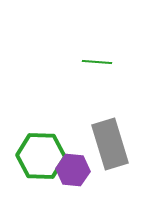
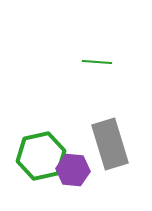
green hexagon: rotated 15 degrees counterclockwise
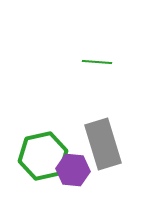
gray rectangle: moved 7 px left
green hexagon: moved 2 px right
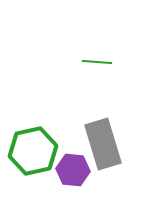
green hexagon: moved 10 px left, 5 px up
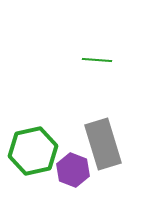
green line: moved 2 px up
purple hexagon: rotated 16 degrees clockwise
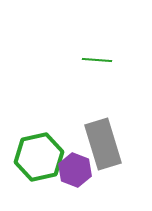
green hexagon: moved 6 px right, 6 px down
purple hexagon: moved 2 px right
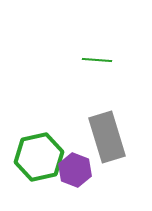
gray rectangle: moved 4 px right, 7 px up
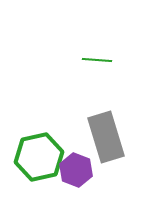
gray rectangle: moved 1 px left
purple hexagon: moved 1 px right
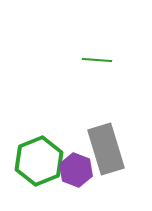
gray rectangle: moved 12 px down
green hexagon: moved 4 px down; rotated 9 degrees counterclockwise
